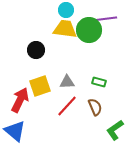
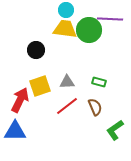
purple line: moved 6 px right; rotated 10 degrees clockwise
red line: rotated 10 degrees clockwise
blue triangle: rotated 40 degrees counterclockwise
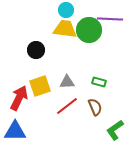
red arrow: moved 1 px left, 2 px up
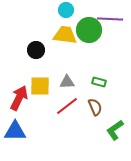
yellow trapezoid: moved 6 px down
yellow square: rotated 20 degrees clockwise
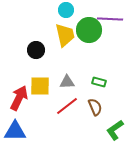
yellow trapezoid: rotated 70 degrees clockwise
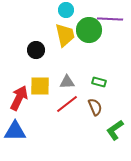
red line: moved 2 px up
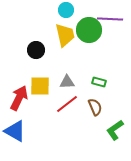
blue triangle: rotated 30 degrees clockwise
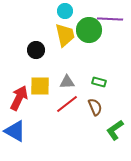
cyan circle: moved 1 px left, 1 px down
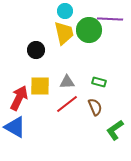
yellow trapezoid: moved 1 px left, 2 px up
blue triangle: moved 4 px up
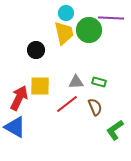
cyan circle: moved 1 px right, 2 px down
purple line: moved 1 px right, 1 px up
gray triangle: moved 9 px right
